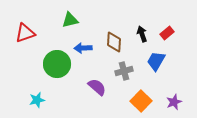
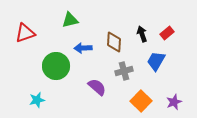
green circle: moved 1 px left, 2 px down
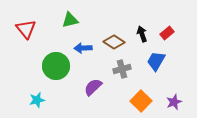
red triangle: moved 1 px right, 4 px up; rotated 50 degrees counterclockwise
brown diamond: rotated 60 degrees counterclockwise
gray cross: moved 2 px left, 2 px up
purple semicircle: moved 4 px left; rotated 84 degrees counterclockwise
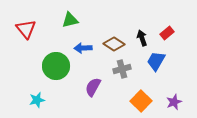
black arrow: moved 4 px down
brown diamond: moved 2 px down
purple semicircle: rotated 18 degrees counterclockwise
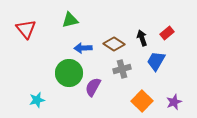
green circle: moved 13 px right, 7 px down
orange square: moved 1 px right
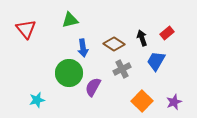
blue arrow: rotated 96 degrees counterclockwise
gray cross: rotated 12 degrees counterclockwise
